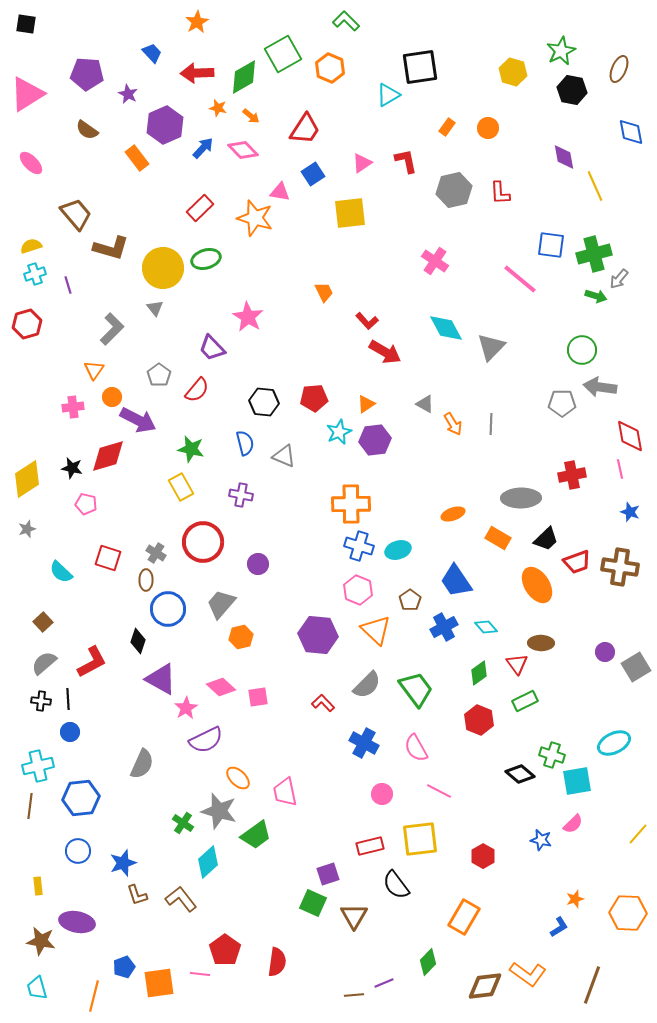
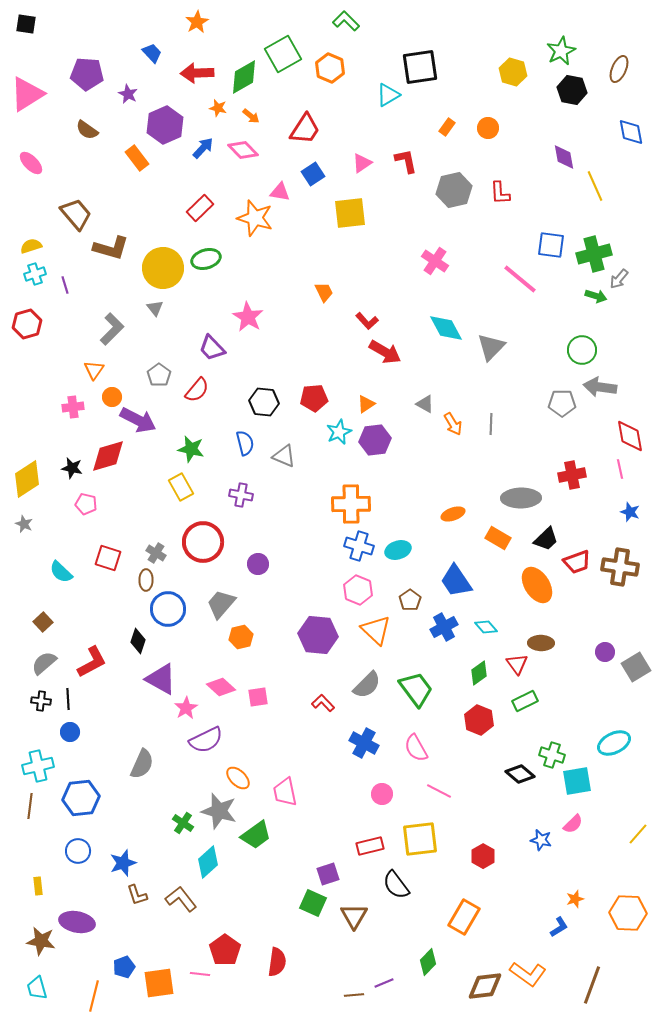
purple line at (68, 285): moved 3 px left
gray star at (27, 529): moved 3 px left, 5 px up; rotated 30 degrees counterclockwise
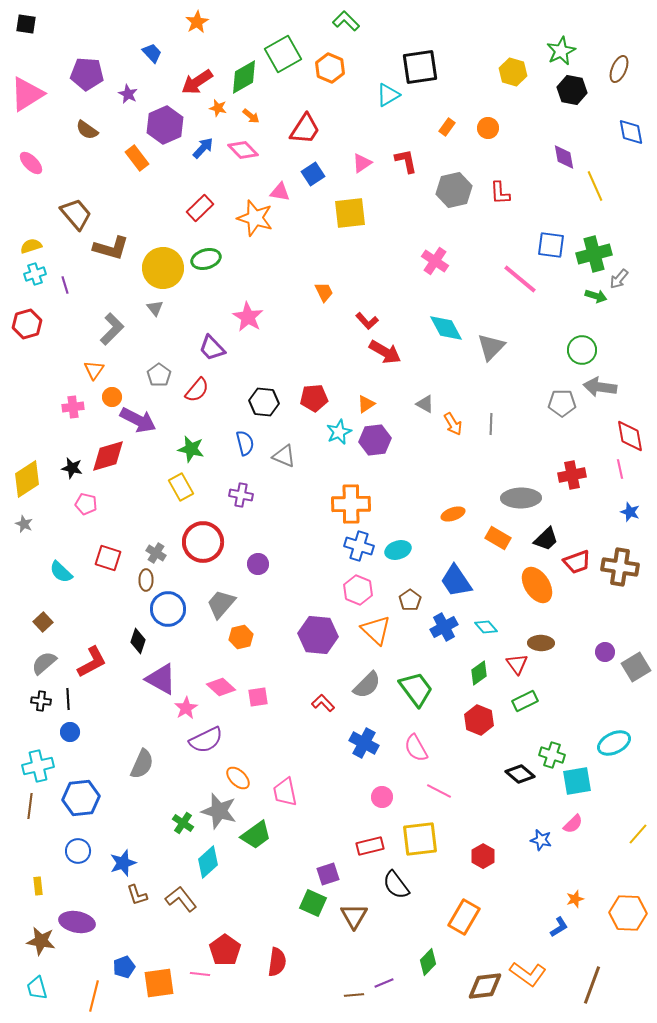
red arrow at (197, 73): moved 9 px down; rotated 32 degrees counterclockwise
pink circle at (382, 794): moved 3 px down
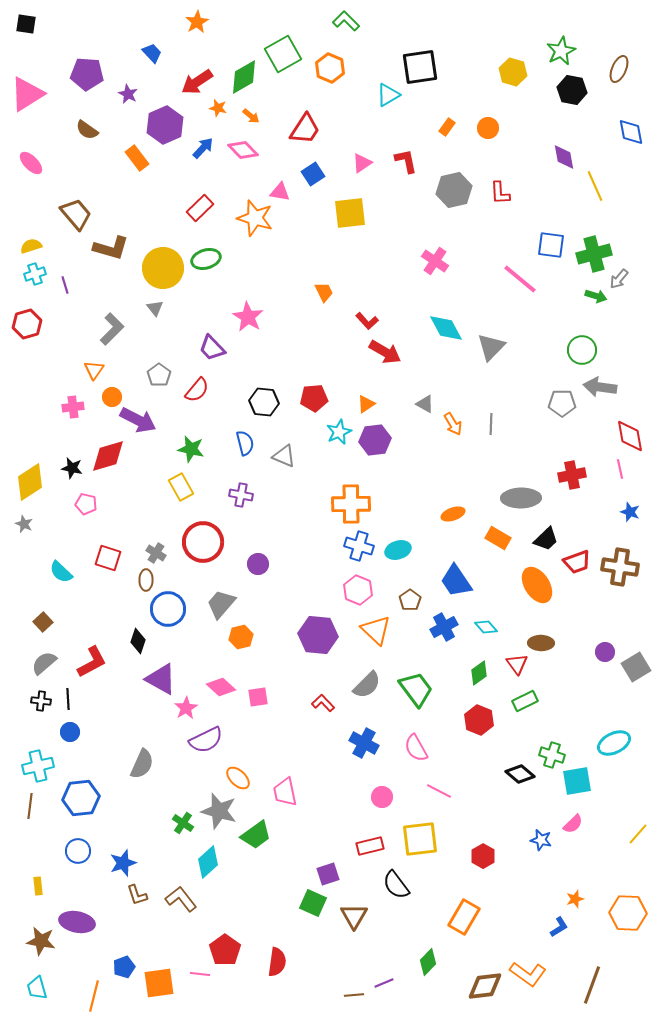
yellow diamond at (27, 479): moved 3 px right, 3 px down
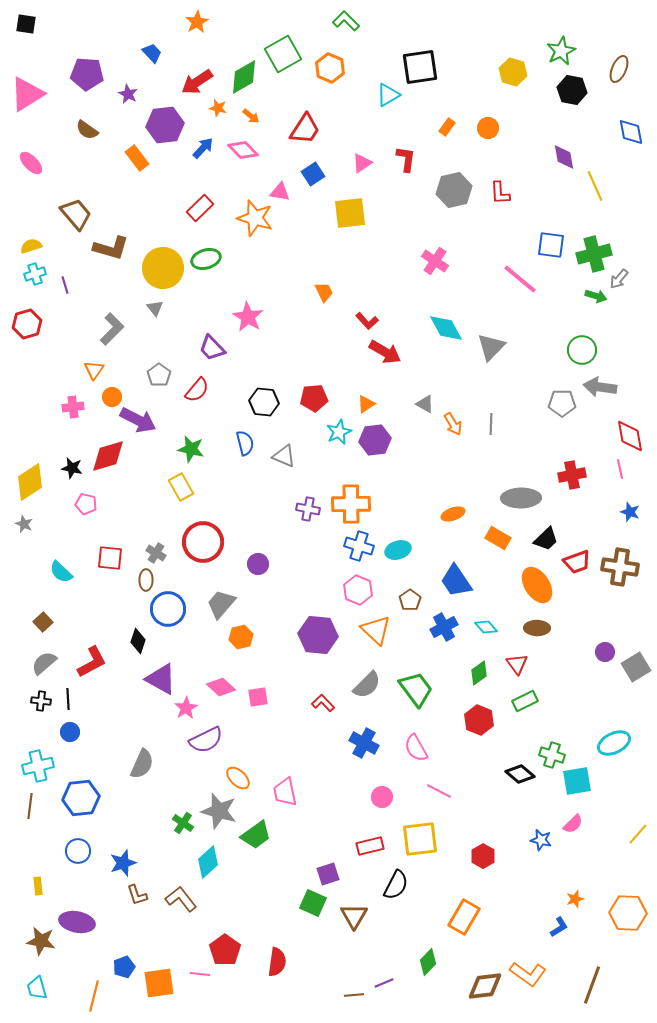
purple hexagon at (165, 125): rotated 18 degrees clockwise
red L-shape at (406, 161): moved 2 px up; rotated 20 degrees clockwise
purple cross at (241, 495): moved 67 px right, 14 px down
red square at (108, 558): moved 2 px right; rotated 12 degrees counterclockwise
brown ellipse at (541, 643): moved 4 px left, 15 px up
black semicircle at (396, 885): rotated 116 degrees counterclockwise
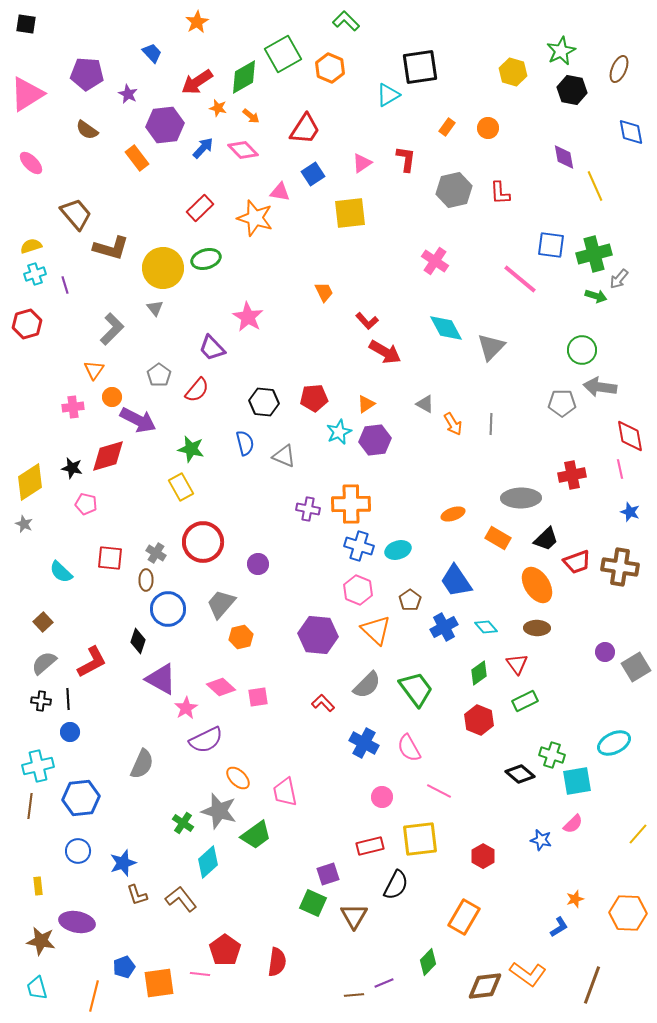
pink semicircle at (416, 748): moved 7 px left
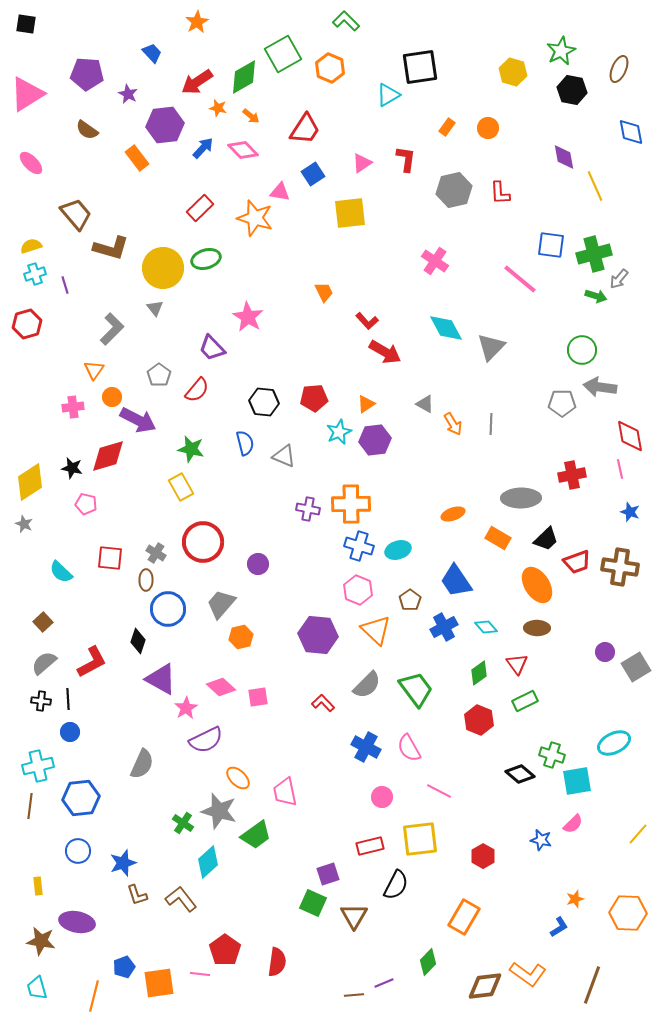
blue cross at (364, 743): moved 2 px right, 4 px down
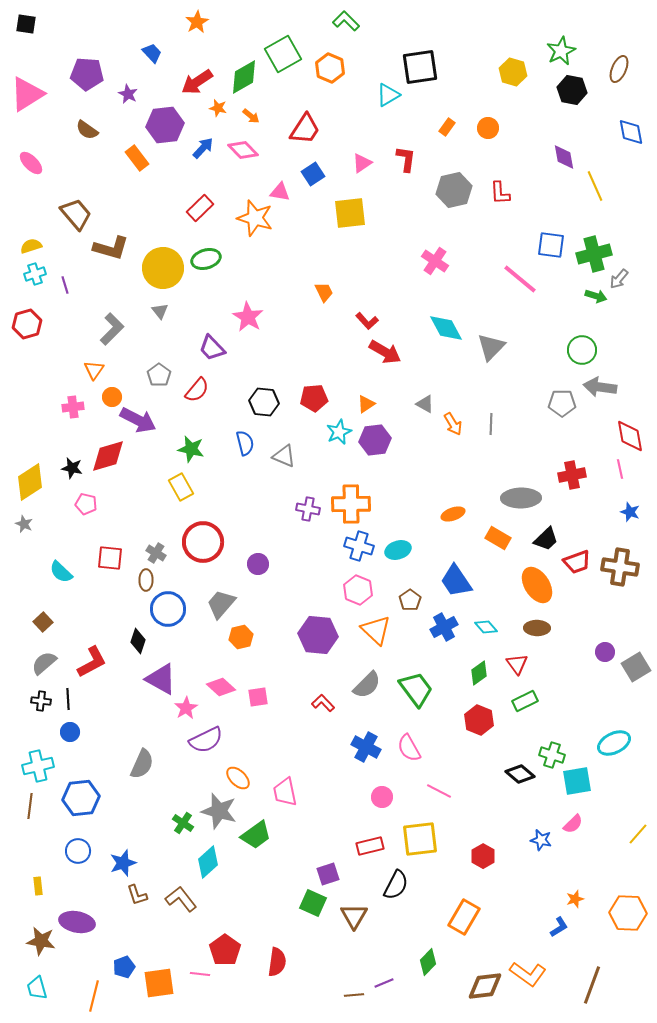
gray triangle at (155, 308): moved 5 px right, 3 px down
